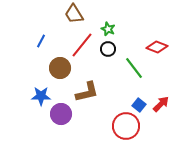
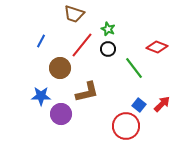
brown trapezoid: rotated 40 degrees counterclockwise
red arrow: moved 1 px right
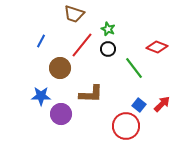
brown L-shape: moved 4 px right, 2 px down; rotated 15 degrees clockwise
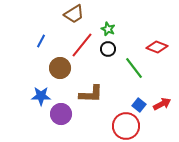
brown trapezoid: rotated 50 degrees counterclockwise
red arrow: rotated 18 degrees clockwise
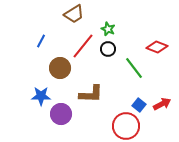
red line: moved 1 px right, 1 px down
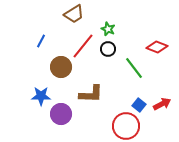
brown circle: moved 1 px right, 1 px up
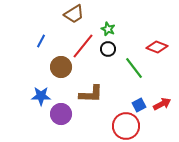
blue square: rotated 24 degrees clockwise
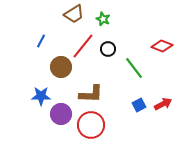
green star: moved 5 px left, 10 px up
red diamond: moved 5 px right, 1 px up
red arrow: moved 1 px right
red circle: moved 35 px left, 1 px up
